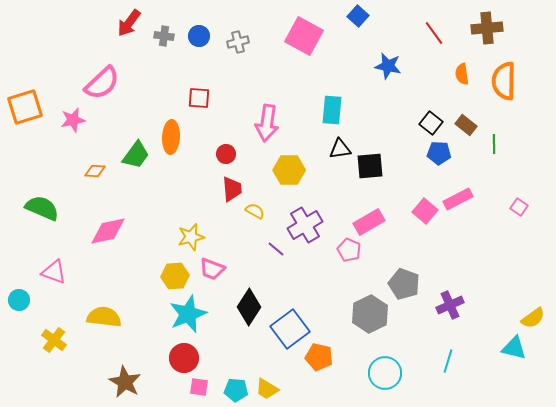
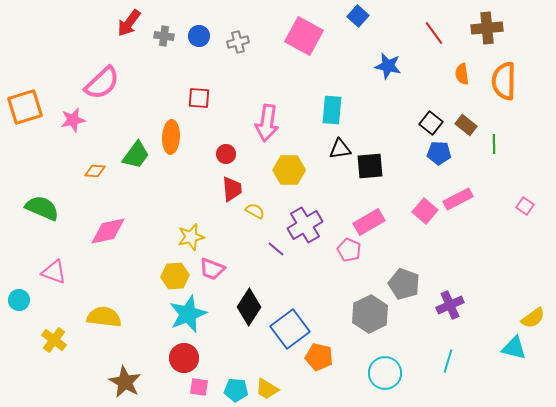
pink square at (519, 207): moved 6 px right, 1 px up
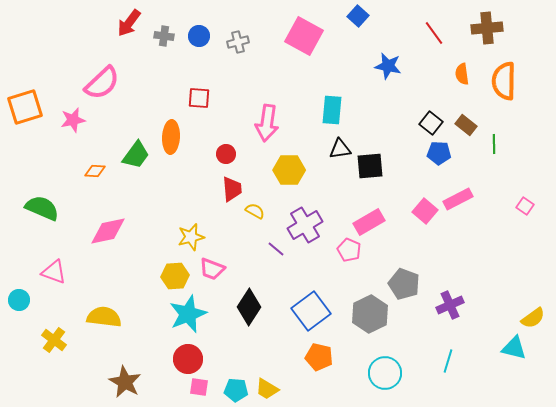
blue square at (290, 329): moved 21 px right, 18 px up
red circle at (184, 358): moved 4 px right, 1 px down
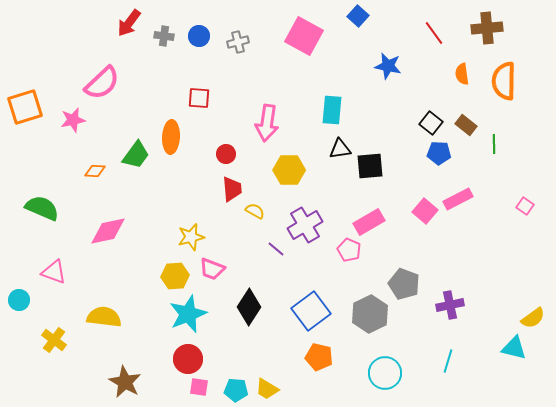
purple cross at (450, 305): rotated 12 degrees clockwise
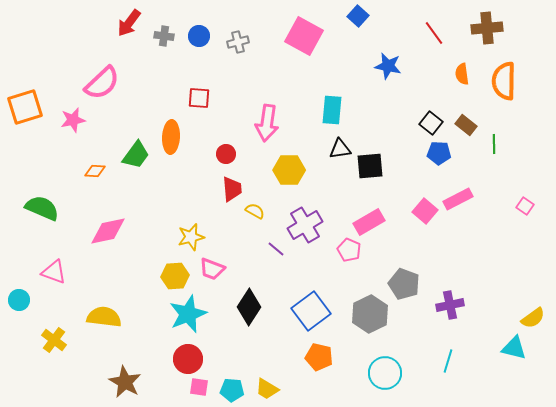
cyan pentagon at (236, 390): moved 4 px left
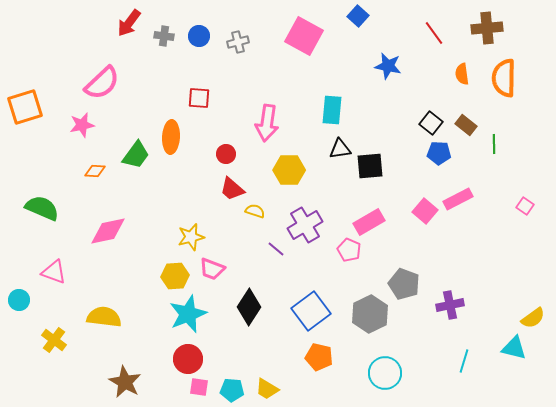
orange semicircle at (504, 81): moved 3 px up
pink star at (73, 120): moved 9 px right, 5 px down
red trapezoid at (232, 189): rotated 136 degrees clockwise
yellow semicircle at (255, 211): rotated 12 degrees counterclockwise
cyan line at (448, 361): moved 16 px right
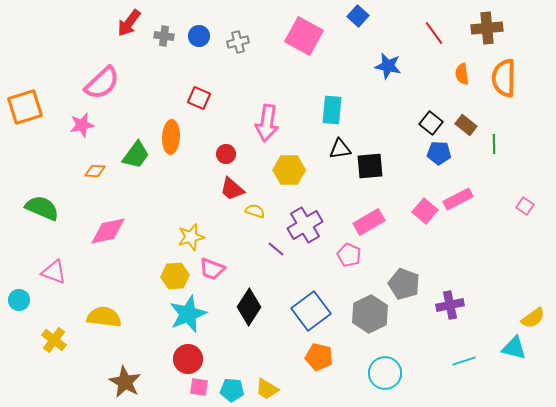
red square at (199, 98): rotated 20 degrees clockwise
pink pentagon at (349, 250): moved 5 px down
cyan line at (464, 361): rotated 55 degrees clockwise
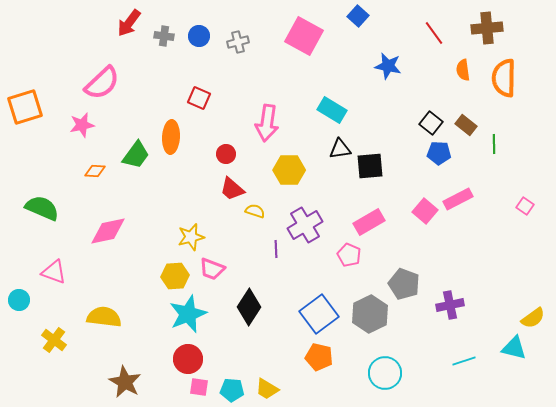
orange semicircle at (462, 74): moved 1 px right, 4 px up
cyan rectangle at (332, 110): rotated 64 degrees counterclockwise
purple line at (276, 249): rotated 48 degrees clockwise
blue square at (311, 311): moved 8 px right, 3 px down
